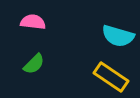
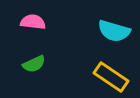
cyan semicircle: moved 4 px left, 5 px up
green semicircle: rotated 20 degrees clockwise
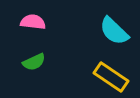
cyan semicircle: rotated 28 degrees clockwise
green semicircle: moved 2 px up
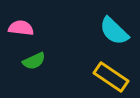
pink semicircle: moved 12 px left, 6 px down
green semicircle: moved 1 px up
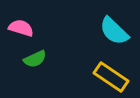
pink semicircle: rotated 10 degrees clockwise
green semicircle: moved 1 px right, 2 px up
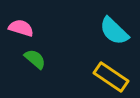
green semicircle: rotated 115 degrees counterclockwise
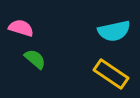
cyan semicircle: rotated 56 degrees counterclockwise
yellow rectangle: moved 3 px up
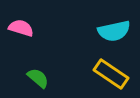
green semicircle: moved 3 px right, 19 px down
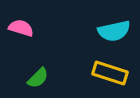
yellow rectangle: moved 1 px left, 1 px up; rotated 16 degrees counterclockwise
green semicircle: rotated 95 degrees clockwise
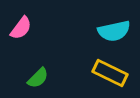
pink semicircle: rotated 110 degrees clockwise
yellow rectangle: rotated 8 degrees clockwise
